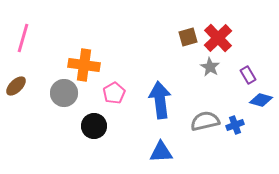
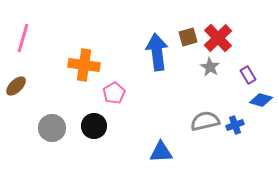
gray circle: moved 12 px left, 35 px down
blue arrow: moved 3 px left, 48 px up
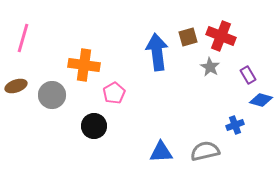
red cross: moved 3 px right, 2 px up; rotated 24 degrees counterclockwise
brown ellipse: rotated 25 degrees clockwise
gray semicircle: moved 30 px down
gray circle: moved 33 px up
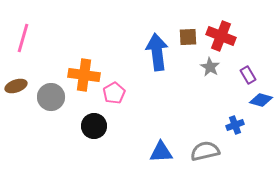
brown square: rotated 12 degrees clockwise
orange cross: moved 10 px down
gray circle: moved 1 px left, 2 px down
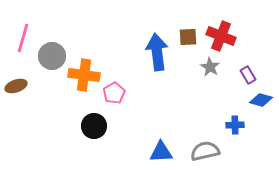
gray circle: moved 1 px right, 41 px up
blue cross: rotated 18 degrees clockwise
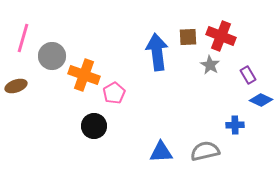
gray star: moved 2 px up
orange cross: rotated 12 degrees clockwise
blue diamond: rotated 10 degrees clockwise
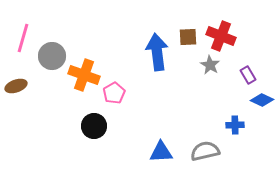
blue diamond: moved 1 px right
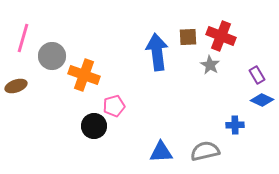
purple rectangle: moved 9 px right
pink pentagon: moved 13 px down; rotated 15 degrees clockwise
